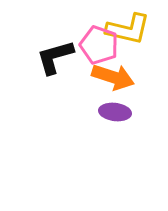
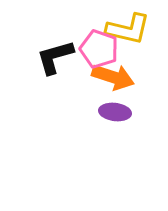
pink pentagon: moved 4 px down
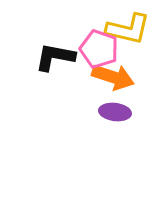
black L-shape: rotated 27 degrees clockwise
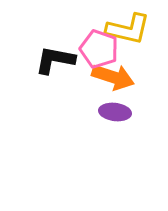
black L-shape: moved 3 px down
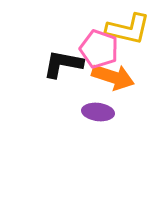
black L-shape: moved 8 px right, 4 px down
purple ellipse: moved 17 px left
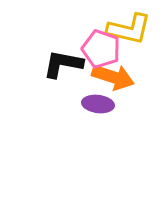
yellow L-shape: moved 1 px right
pink pentagon: moved 2 px right
purple ellipse: moved 8 px up
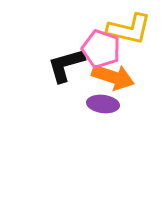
black L-shape: moved 3 px right, 1 px down; rotated 27 degrees counterclockwise
purple ellipse: moved 5 px right
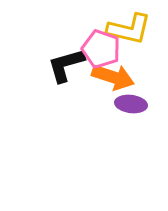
purple ellipse: moved 28 px right
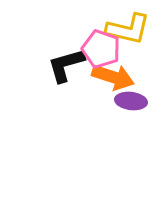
yellow L-shape: moved 1 px left
purple ellipse: moved 3 px up
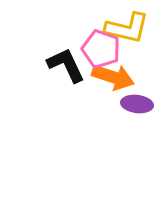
yellow L-shape: moved 1 px left, 1 px up
black L-shape: rotated 81 degrees clockwise
purple ellipse: moved 6 px right, 3 px down
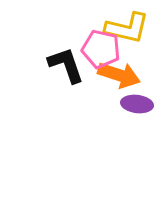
pink pentagon: rotated 6 degrees counterclockwise
black L-shape: rotated 6 degrees clockwise
orange arrow: moved 6 px right, 2 px up
